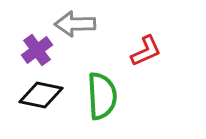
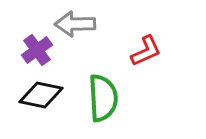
green semicircle: moved 1 px right, 2 px down
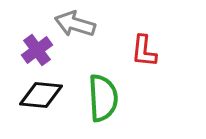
gray arrow: rotated 18 degrees clockwise
red L-shape: moved 2 px left; rotated 120 degrees clockwise
black diamond: rotated 6 degrees counterclockwise
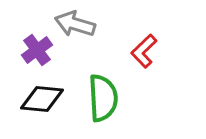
red L-shape: rotated 40 degrees clockwise
black diamond: moved 1 px right, 4 px down
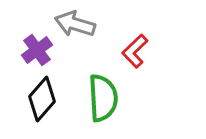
red L-shape: moved 9 px left
black diamond: rotated 54 degrees counterclockwise
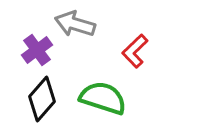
green semicircle: rotated 69 degrees counterclockwise
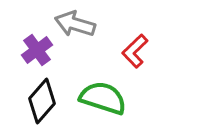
black diamond: moved 2 px down
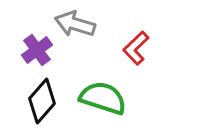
red L-shape: moved 1 px right, 3 px up
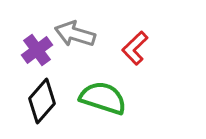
gray arrow: moved 10 px down
red L-shape: moved 1 px left
